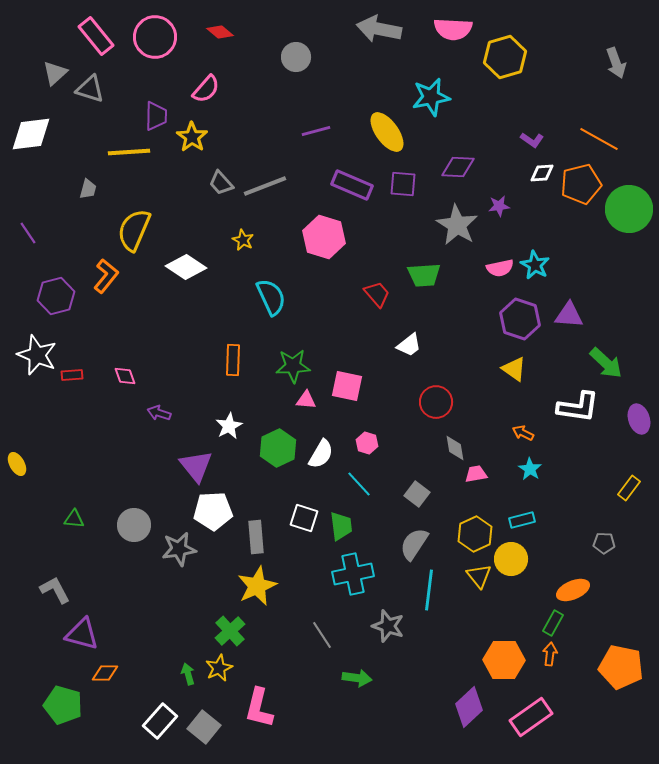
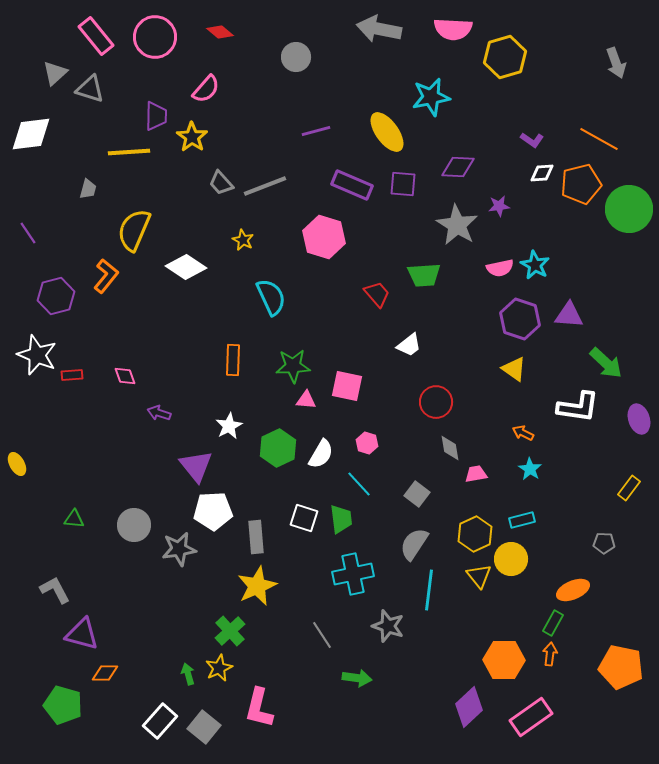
gray diamond at (455, 448): moved 5 px left
green trapezoid at (341, 526): moved 7 px up
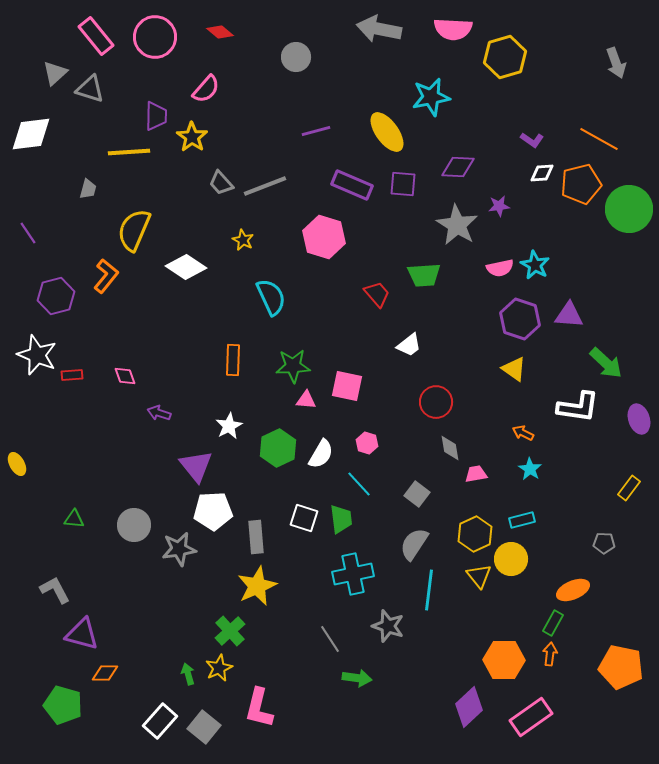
gray line at (322, 635): moved 8 px right, 4 px down
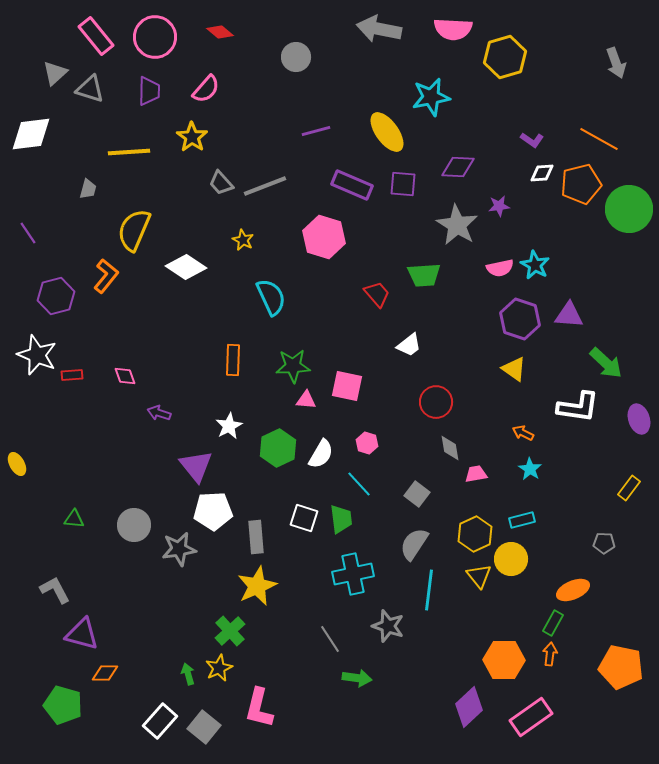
purple trapezoid at (156, 116): moved 7 px left, 25 px up
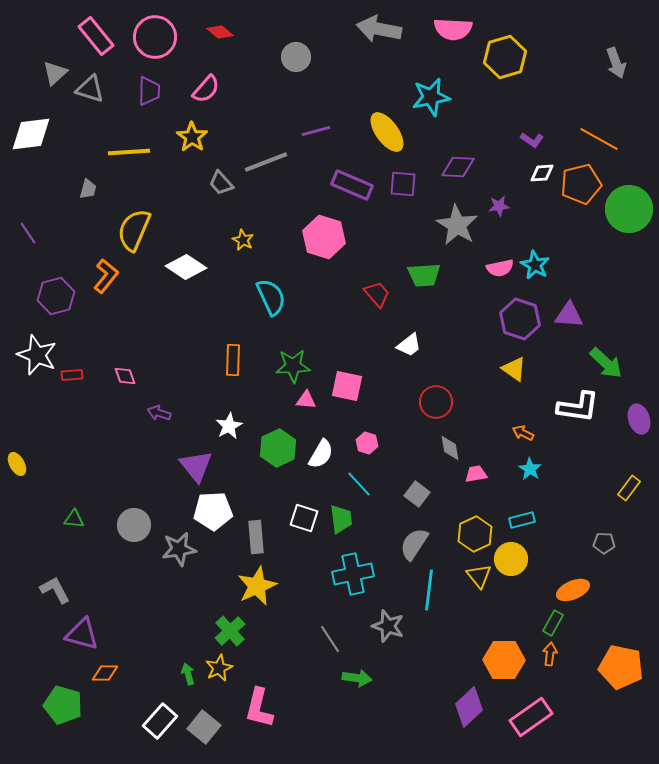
gray line at (265, 186): moved 1 px right, 24 px up
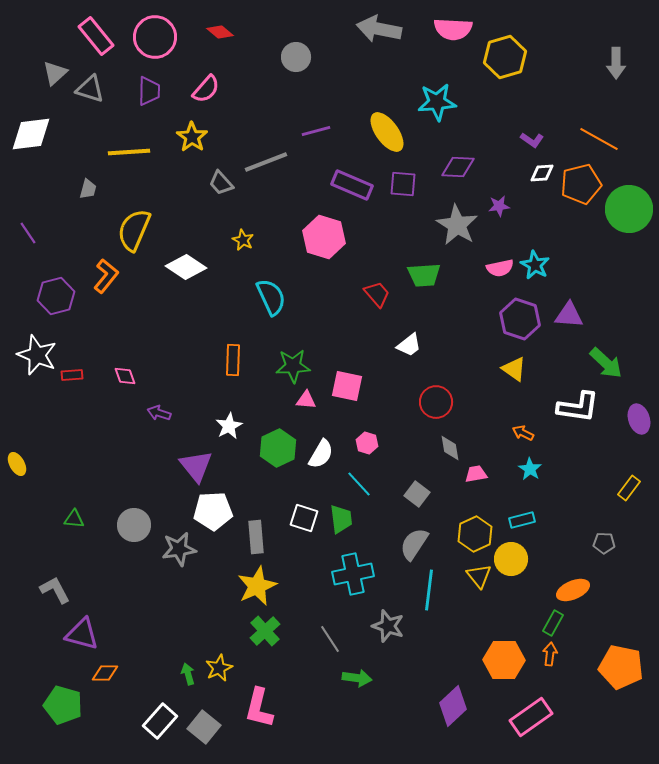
gray arrow at (616, 63): rotated 20 degrees clockwise
cyan star at (431, 97): moved 6 px right, 5 px down; rotated 6 degrees clockwise
green cross at (230, 631): moved 35 px right
purple diamond at (469, 707): moved 16 px left, 1 px up
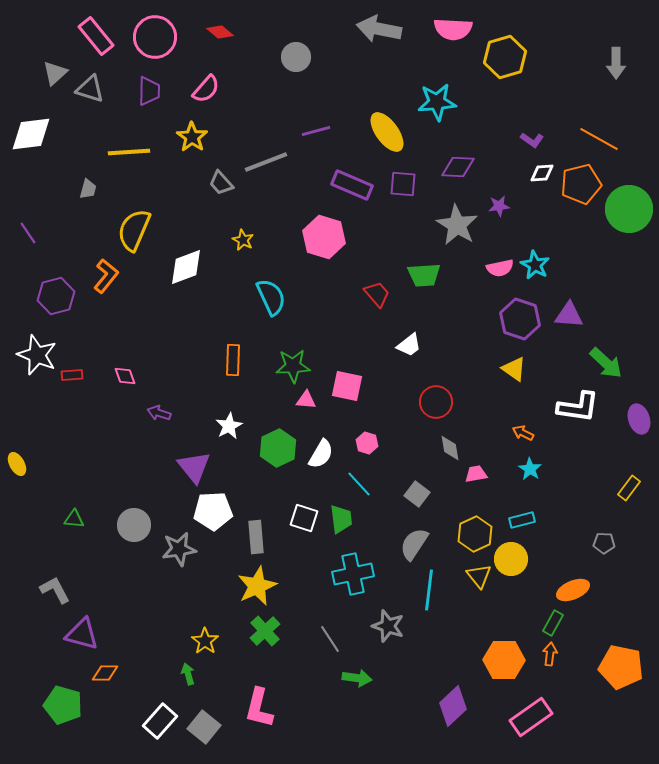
white diamond at (186, 267): rotated 54 degrees counterclockwise
purple triangle at (196, 466): moved 2 px left, 1 px down
yellow star at (219, 668): moved 14 px left, 27 px up; rotated 12 degrees counterclockwise
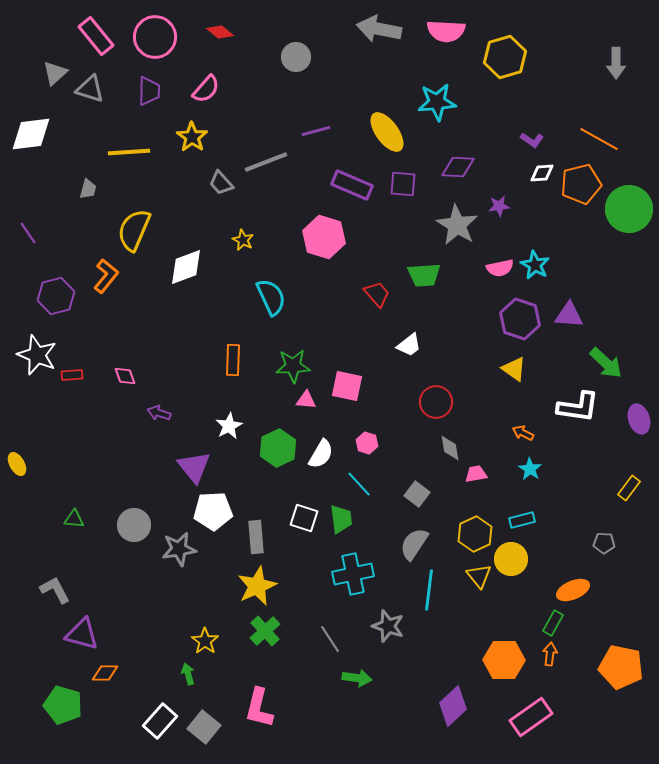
pink semicircle at (453, 29): moved 7 px left, 2 px down
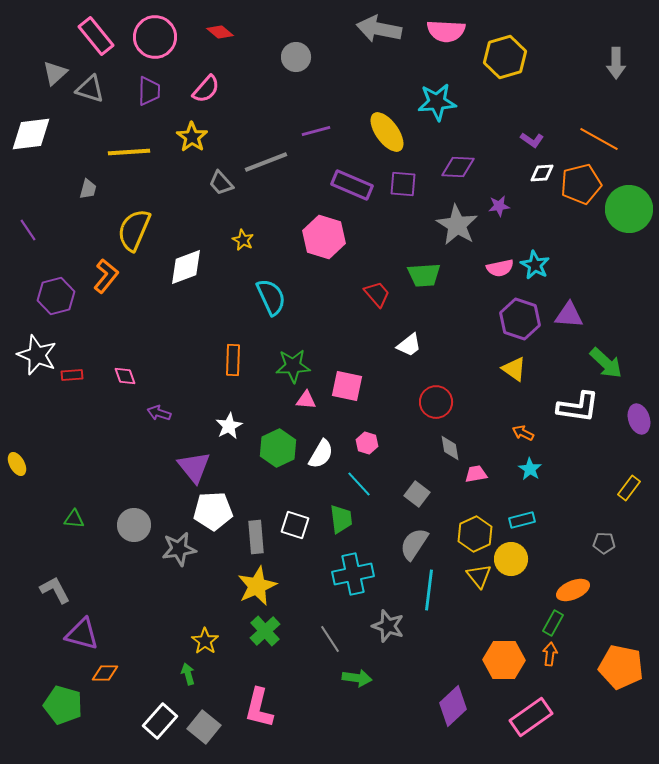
purple line at (28, 233): moved 3 px up
white square at (304, 518): moved 9 px left, 7 px down
